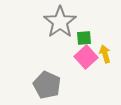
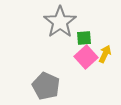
yellow arrow: rotated 42 degrees clockwise
gray pentagon: moved 1 px left, 1 px down
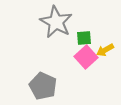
gray star: moved 4 px left; rotated 8 degrees counterclockwise
yellow arrow: moved 4 px up; rotated 144 degrees counterclockwise
gray pentagon: moved 3 px left
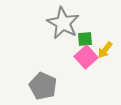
gray star: moved 7 px right, 1 px down
green square: moved 1 px right, 1 px down
yellow arrow: rotated 24 degrees counterclockwise
